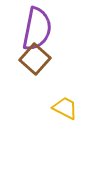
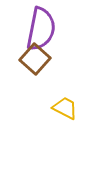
purple semicircle: moved 4 px right
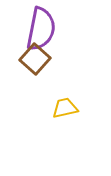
yellow trapezoid: rotated 40 degrees counterclockwise
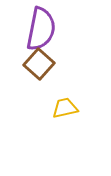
brown square: moved 4 px right, 5 px down
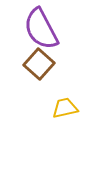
purple semicircle: rotated 141 degrees clockwise
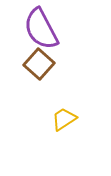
yellow trapezoid: moved 1 px left, 11 px down; rotated 20 degrees counterclockwise
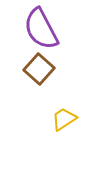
brown square: moved 5 px down
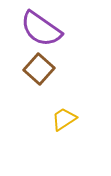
purple semicircle: rotated 27 degrees counterclockwise
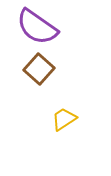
purple semicircle: moved 4 px left, 2 px up
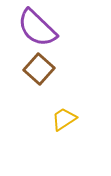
purple semicircle: moved 1 px down; rotated 9 degrees clockwise
